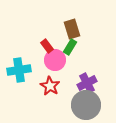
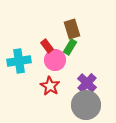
cyan cross: moved 9 px up
purple cross: rotated 18 degrees counterclockwise
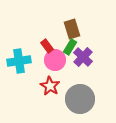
purple cross: moved 4 px left, 26 px up
gray circle: moved 6 px left, 6 px up
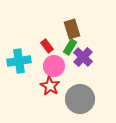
pink circle: moved 1 px left, 6 px down
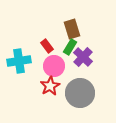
red star: rotated 12 degrees clockwise
gray circle: moved 6 px up
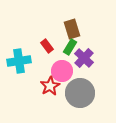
purple cross: moved 1 px right, 1 px down
pink circle: moved 8 px right, 5 px down
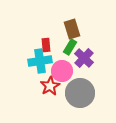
red rectangle: moved 1 px left, 1 px up; rotated 32 degrees clockwise
cyan cross: moved 21 px right
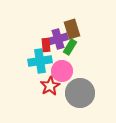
purple cross: moved 26 px left, 19 px up; rotated 30 degrees clockwise
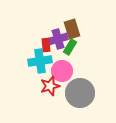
red star: rotated 12 degrees clockwise
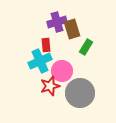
purple cross: moved 1 px left, 17 px up
green rectangle: moved 16 px right
cyan cross: rotated 15 degrees counterclockwise
